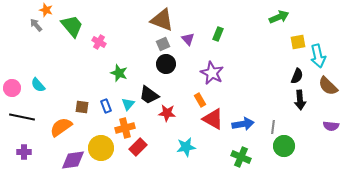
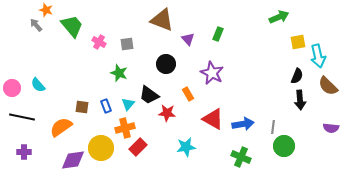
gray square: moved 36 px left; rotated 16 degrees clockwise
orange rectangle: moved 12 px left, 6 px up
purple semicircle: moved 2 px down
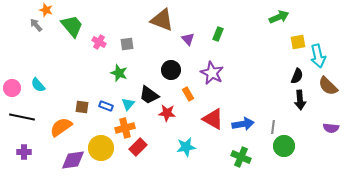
black circle: moved 5 px right, 6 px down
blue rectangle: rotated 48 degrees counterclockwise
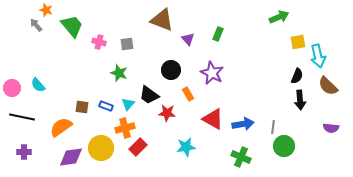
pink cross: rotated 16 degrees counterclockwise
purple diamond: moved 2 px left, 3 px up
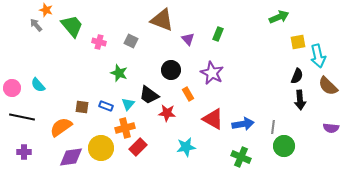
gray square: moved 4 px right, 3 px up; rotated 32 degrees clockwise
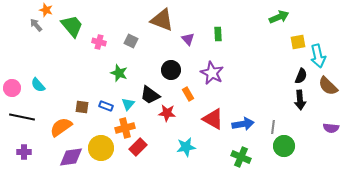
green rectangle: rotated 24 degrees counterclockwise
black semicircle: moved 4 px right
black trapezoid: moved 1 px right
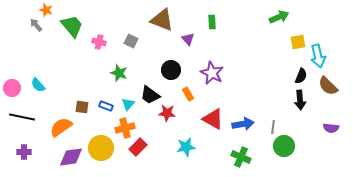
green rectangle: moved 6 px left, 12 px up
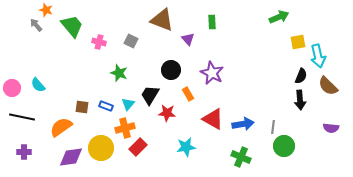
black trapezoid: rotated 85 degrees clockwise
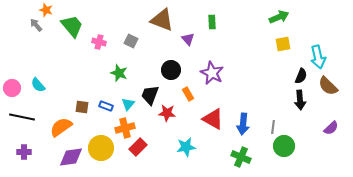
yellow square: moved 15 px left, 2 px down
cyan arrow: moved 1 px down
black trapezoid: rotated 10 degrees counterclockwise
blue arrow: rotated 105 degrees clockwise
purple semicircle: rotated 49 degrees counterclockwise
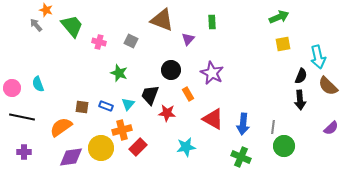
purple triangle: rotated 24 degrees clockwise
cyan semicircle: moved 1 px up; rotated 21 degrees clockwise
orange cross: moved 3 px left, 2 px down
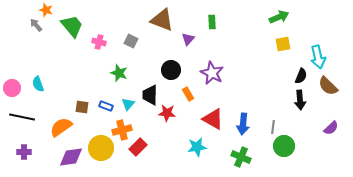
black trapezoid: rotated 20 degrees counterclockwise
cyan star: moved 11 px right
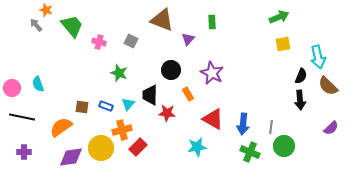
gray line: moved 2 px left
green cross: moved 9 px right, 5 px up
